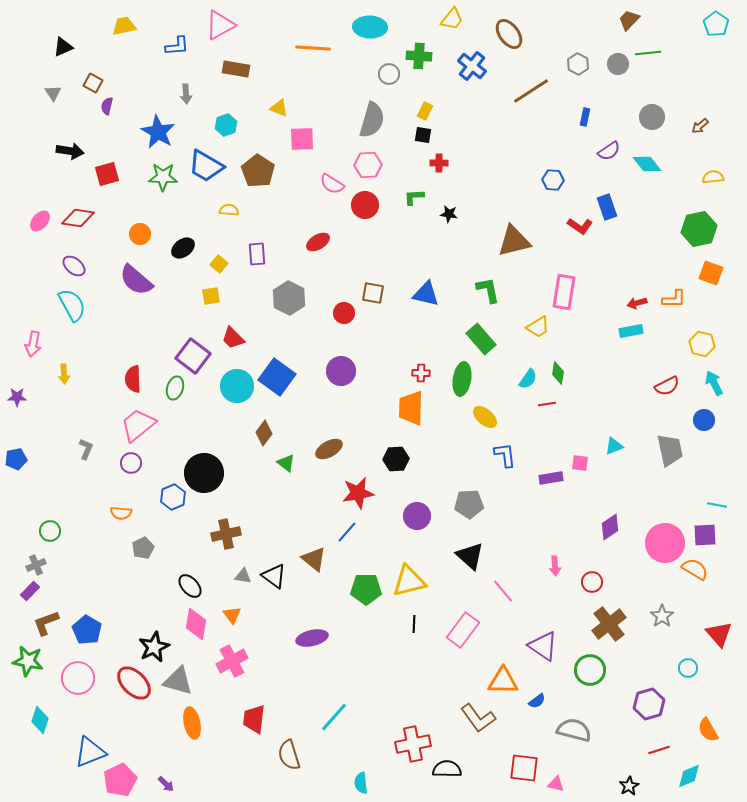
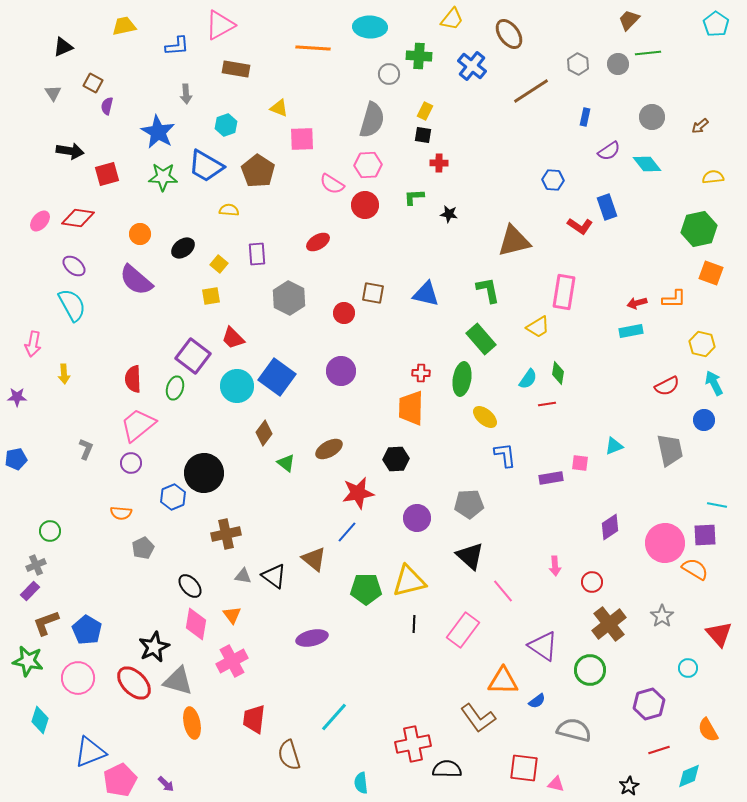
purple circle at (417, 516): moved 2 px down
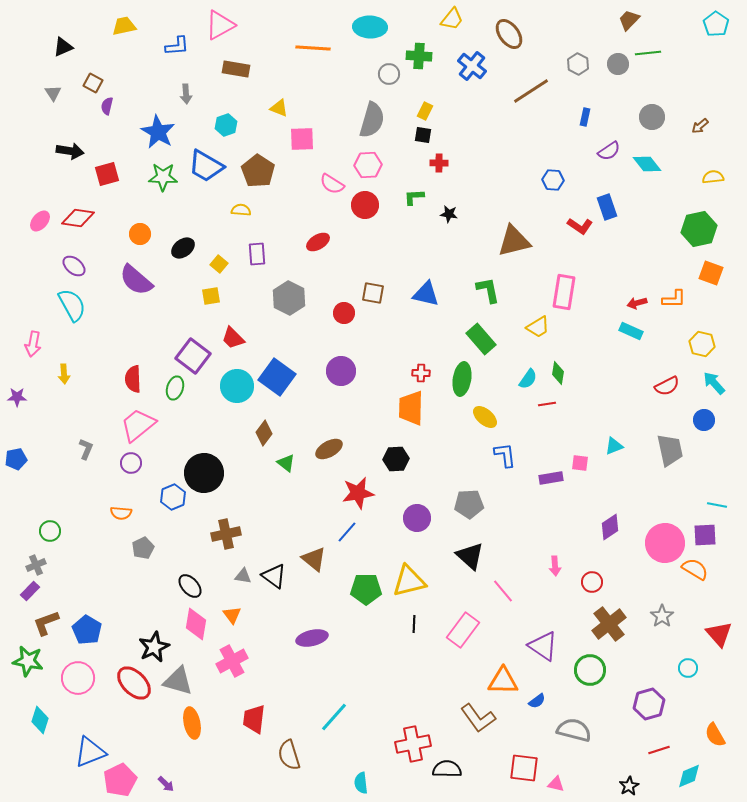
yellow semicircle at (229, 210): moved 12 px right
cyan rectangle at (631, 331): rotated 35 degrees clockwise
cyan arrow at (714, 383): rotated 15 degrees counterclockwise
orange semicircle at (708, 730): moved 7 px right, 5 px down
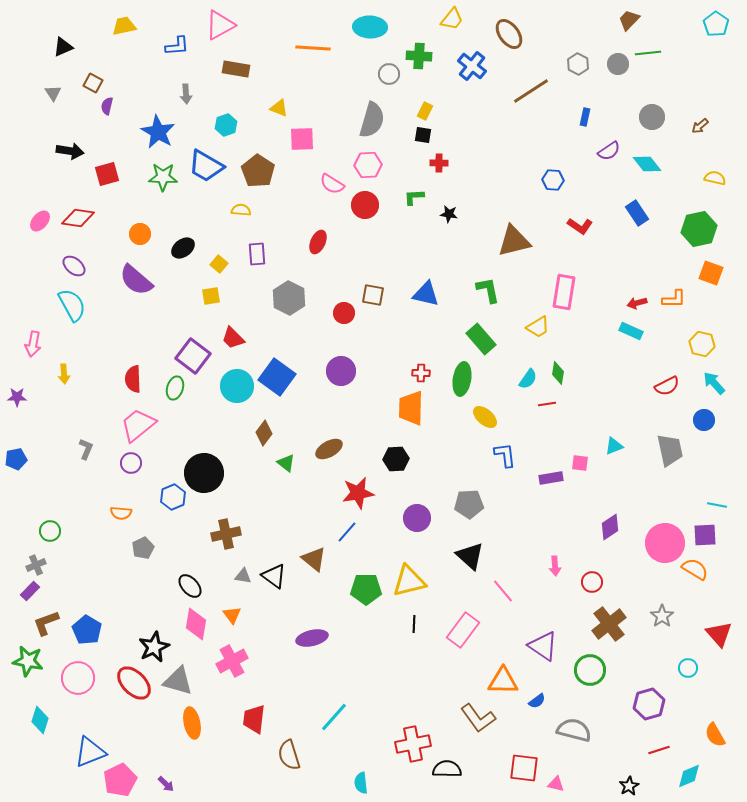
yellow semicircle at (713, 177): moved 2 px right, 1 px down; rotated 20 degrees clockwise
blue rectangle at (607, 207): moved 30 px right, 6 px down; rotated 15 degrees counterclockwise
red ellipse at (318, 242): rotated 35 degrees counterclockwise
brown square at (373, 293): moved 2 px down
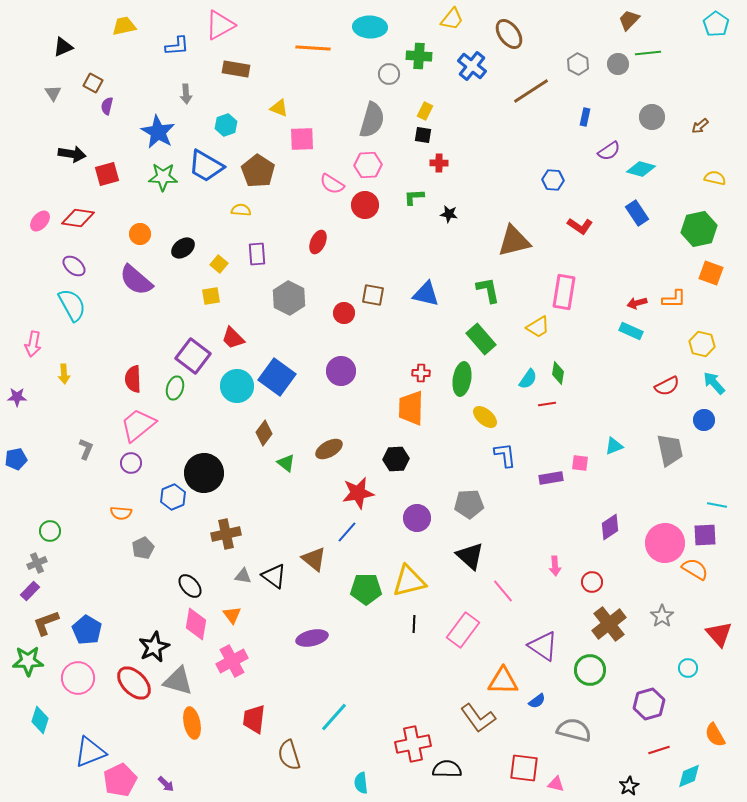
black arrow at (70, 151): moved 2 px right, 3 px down
cyan diamond at (647, 164): moved 6 px left, 5 px down; rotated 36 degrees counterclockwise
gray cross at (36, 565): moved 1 px right, 2 px up
green star at (28, 661): rotated 12 degrees counterclockwise
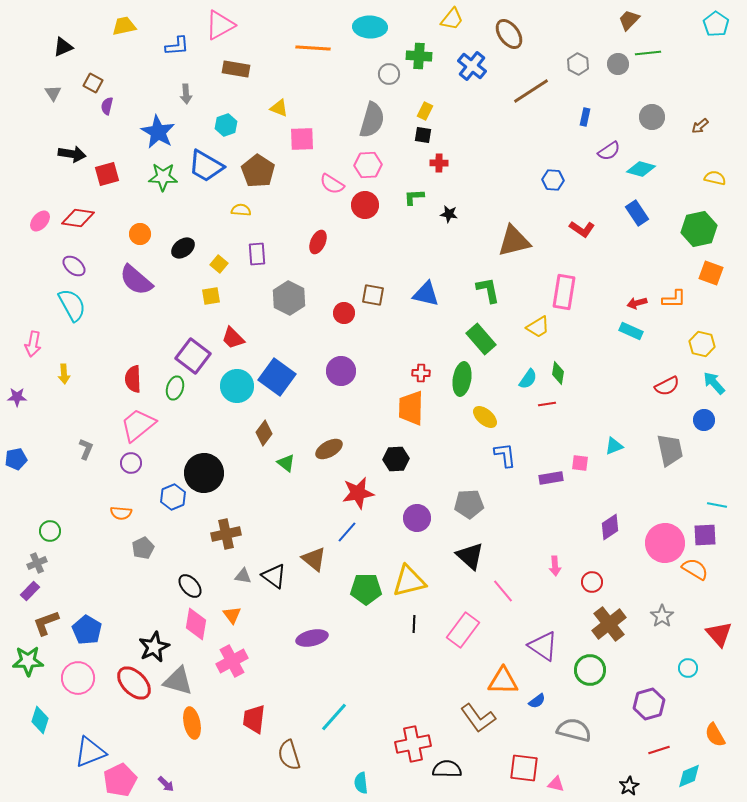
red L-shape at (580, 226): moved 2 px right, 3 px down
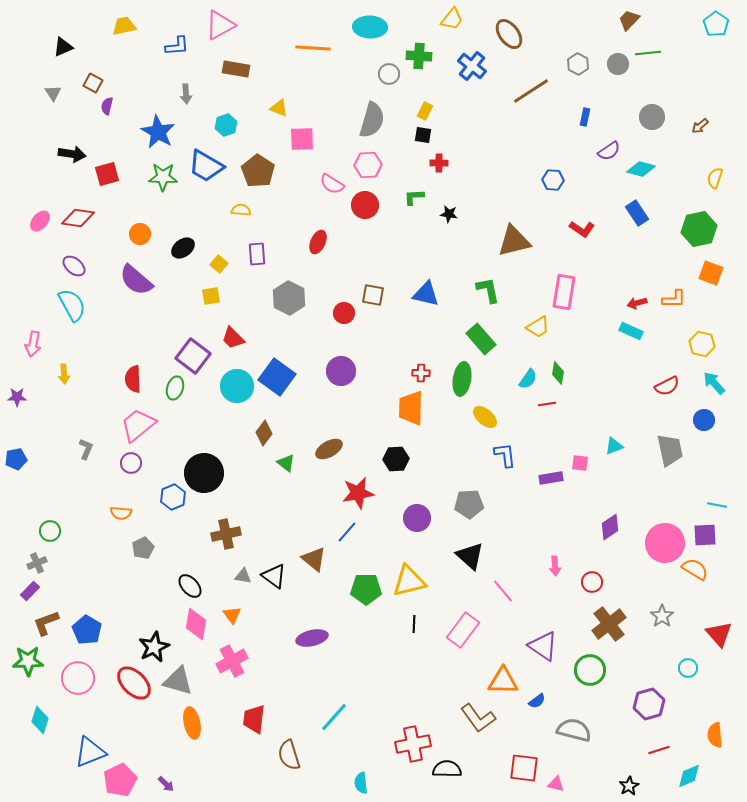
yellow semicircle at (715, 178): rotated 85 degrees counterclockwise
orange semicircle at (715, 735): rotated 25 degrees clockwise
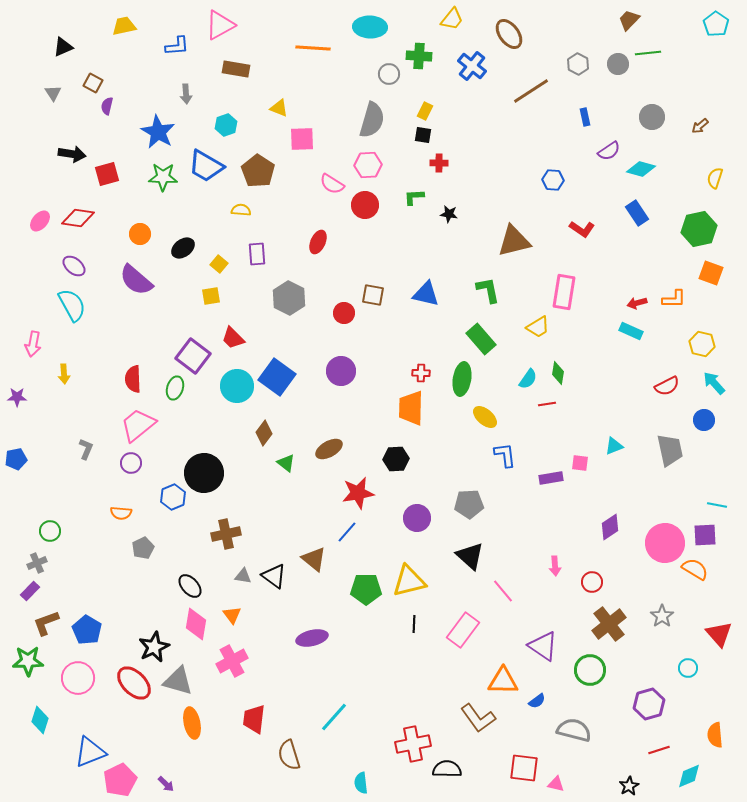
blue rectangle at (585, 117): rotated 24 degrees counterclockwise
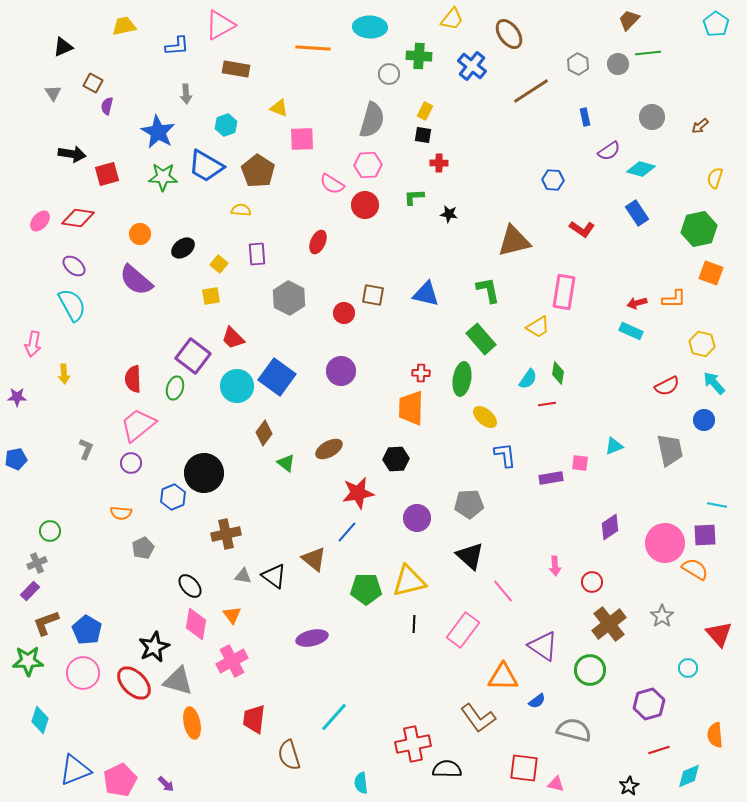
pink circle at (78, 678): moved 5 px right, 5 px up
orange triangle at (503, 681): moved 4 px up
blue triangle at (90, 752): moved 15 px left, 18 px down
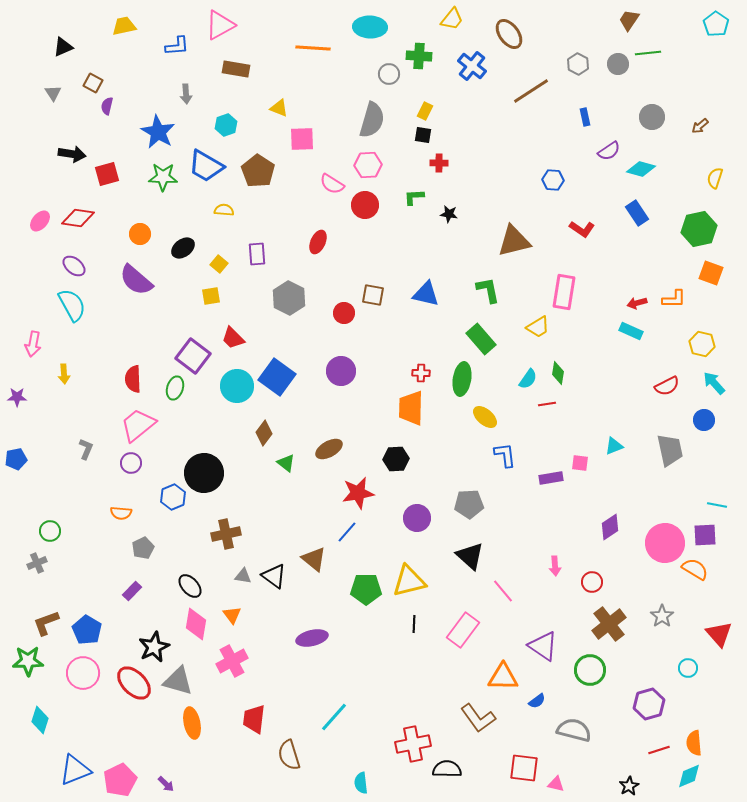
brown trapezoid at (629, 20): rotated 10 degrees counterclockwise
yellow semicircle at (241, 210): moved 17 px left
purple rectangle at (30, 591): moved 102 px right
orange semicircle at (715, 735): moved 21 px left, 8 px down
